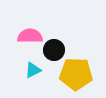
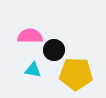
cyan triangle: rotated 36 degrees clockwise
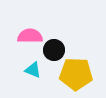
cyan triangle: rotated 12 degrees clockwise
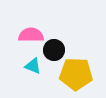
pink semicircle: moved 1 px right, 1 px up
cyan triangle: moved 4 px up
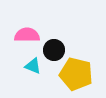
pink semicircle: moved 4 px left
yellow pentagon: rotated 12 degrees clockwise
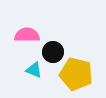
black circle: moved 1 px left, 2 px down
cyan triangle: moved 1 px right, 4 px down
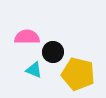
pink semicircle: moved 2 px down
yellow pentagon: moved 2 px right
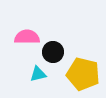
cyan triangle: moved 4 px right, 4 px down; rotated 36 degrees counterclockwise
yellow pentagon: moved 5 px right
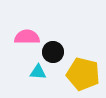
cyan triangle: moved 2 px up; rotated 18 degrees clockwise
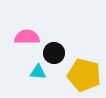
black circle: moved 1 px right, 1 px down
yellow pentagon: moved 1 px right, 1 px down
